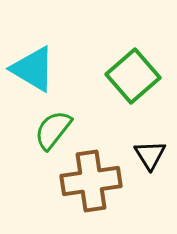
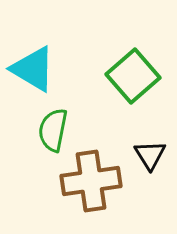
green semicircle: rotated 27 degrees counterclockwise
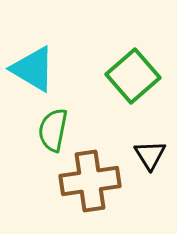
brown cross: moved 1 px left
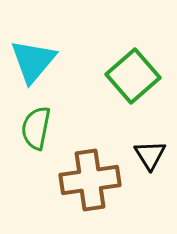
cyan triangle: moved 8 px up; rotated 39 degrees clockwise
green semicircle: moved 17 px left, 2 px up
brown cross: moved 1 px up
